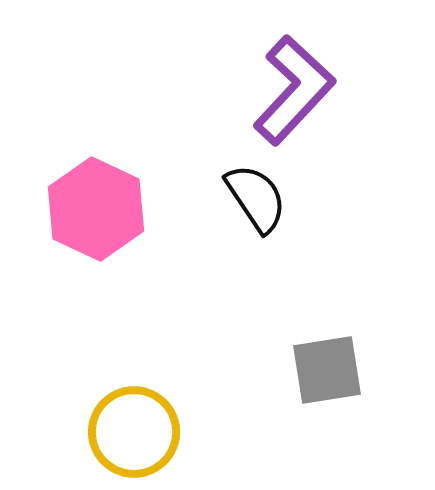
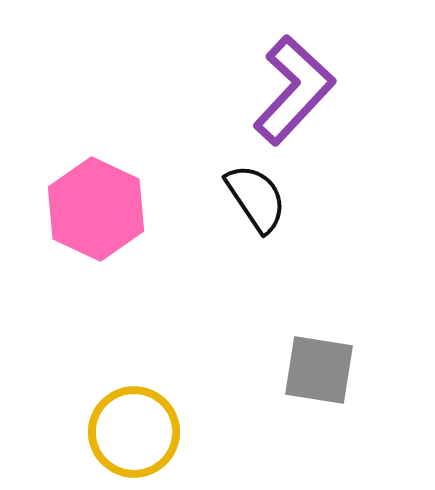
gray square: moved 8 px left; rotated 18 degrees clockwise
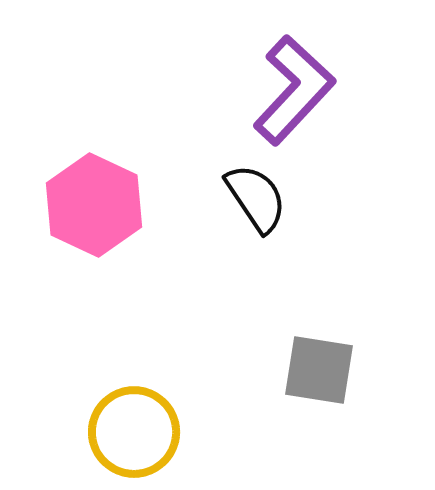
pink hexagon: moved 2 px left, 4 px up
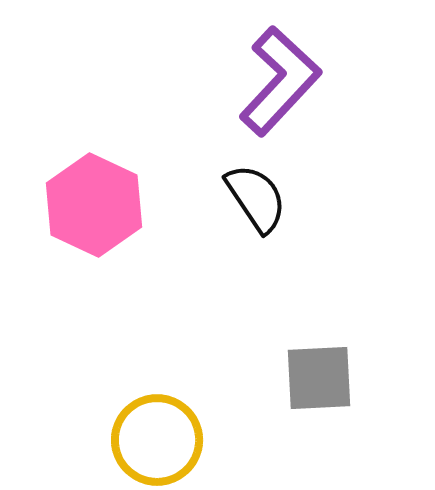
purple L-shape: moved 14 px left, 9 px up
gray square: moved 8 px down; rotated 12 degrees counterclockwise
yellow circle: moved 23 px right, 8 px down
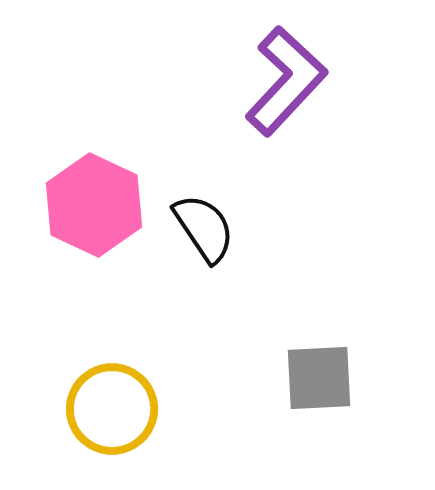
purple L-shape: moved 6 px right
black semicircle: moved 52 px left, 30 px down
yellow circle: moved 45 px left, 31 px up
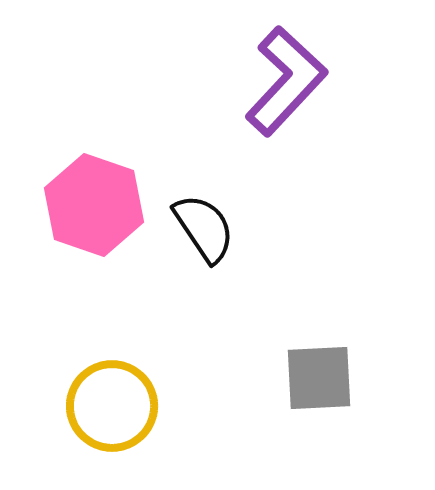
pink hexagon: rotated 6 degrees counterclockwise
yellow circle: moved 3 px up
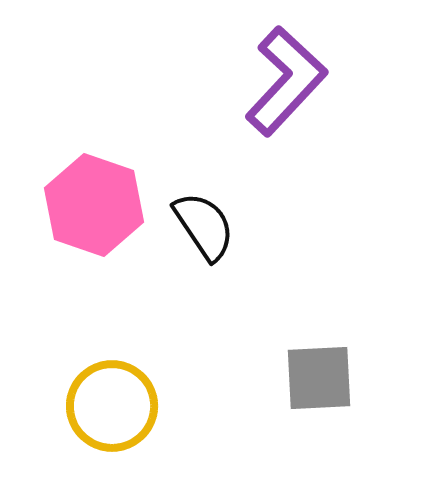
black semicircle: moved 2 px up
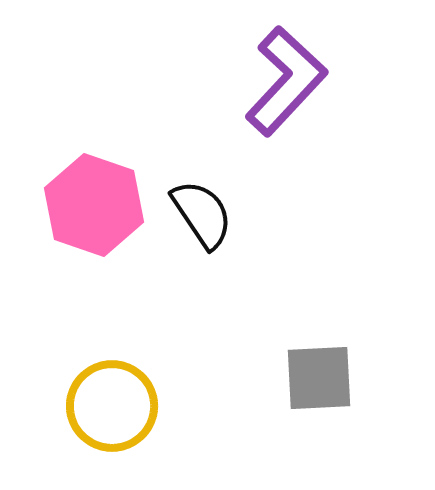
black semicircle: moved 2 px left, 12 px up
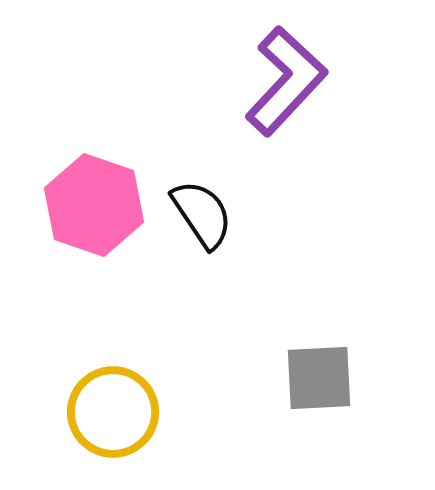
yellow circle: moved 1 px right, 6 px down
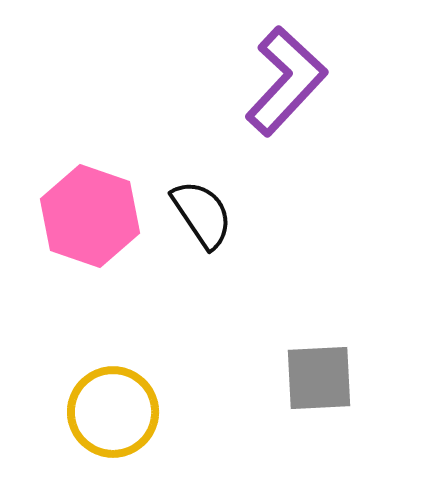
pink hexagon: moved 4 px left, 11 px down
